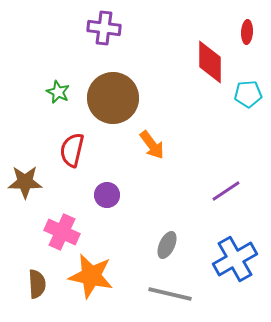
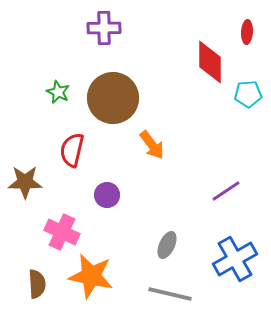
purple cross: rotated 8 degrees counterclockwise
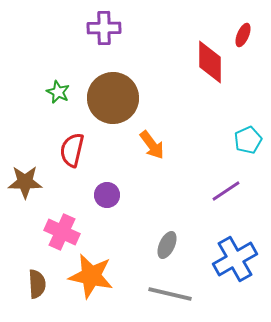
red ellipse: moved 4 px left, 3 px down; rotated 20 degrees clockwise
cyan pentagon: moved 46 px down; rotated 20 degrees counterclockwise
